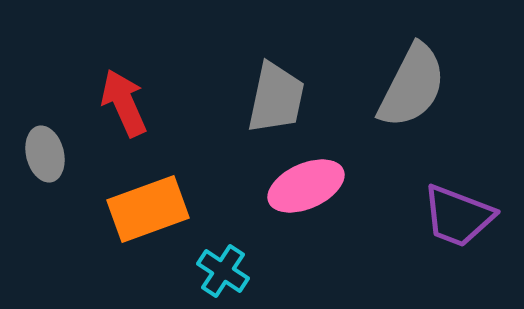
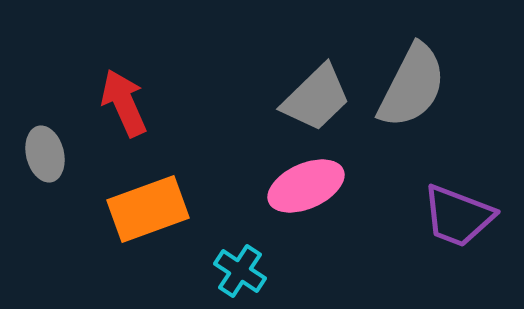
gray trapezoid: moved 40 px right; rotated 34 degrees clockwise
cyan cross: moved 17 px right
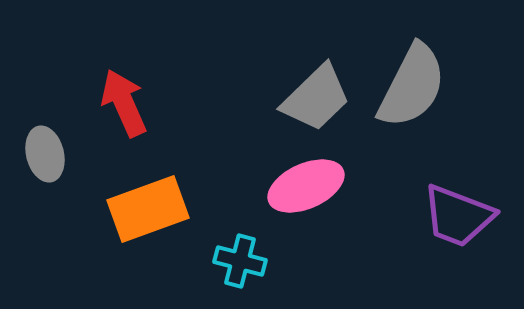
cyan cross: moved 10 px up; rotated 18 degrees counterclockwise
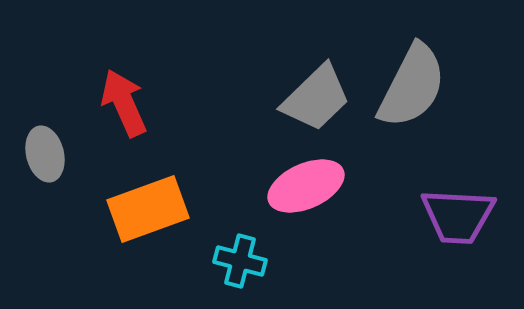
purple trapezoid: rotated 18 degrees counterclockwise
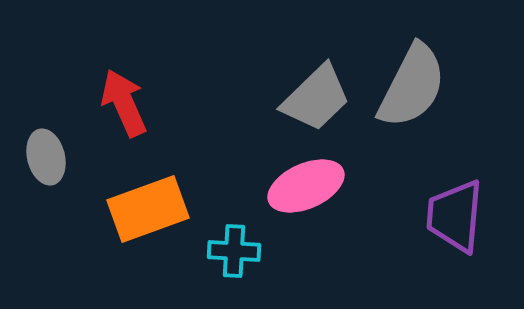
gray ellipse: moved 1 px right, 3 px down
purple trapezoid: moved 3 px left; rotated 92 degrees clockwise
cyan cross: moved 6 px left, 10 px up; rotated 12 degrees counterclockwise
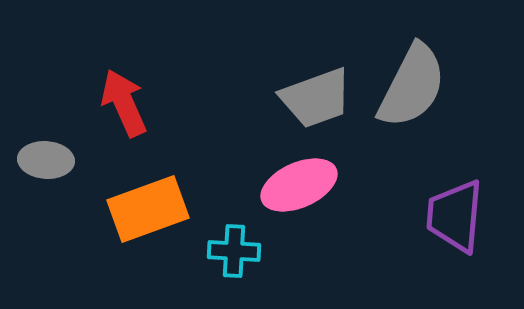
gray trapezoid: rotated 24 degrees clockwise
gray ellipse: moved 3 px down; rotated 72 degrees counterclockwise
pink ellipse: moved 7 px left, 1 px up
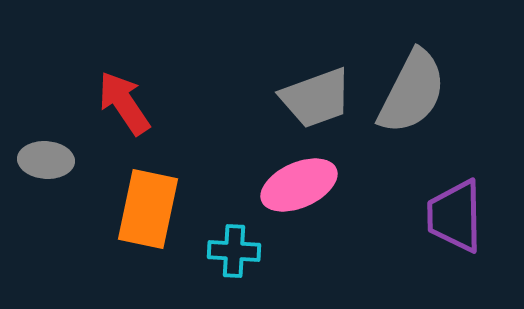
gray semicircle: moved 6 px down
red arrow: rotated 10 degrees counterclockwise
orange rectangle: rotated 58 degrees counterclockwise
purple trapezoid: rotated 6 degrees counterclockwise
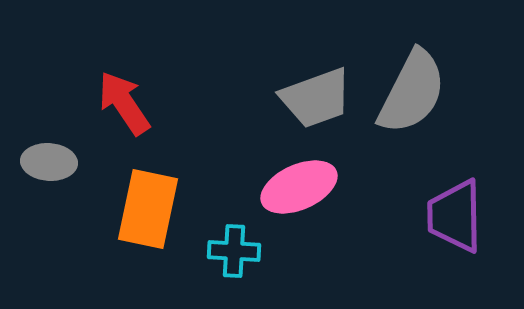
gray ellipse: moved 3 px right, 2 px down
pink ellipse: moved 2 px down
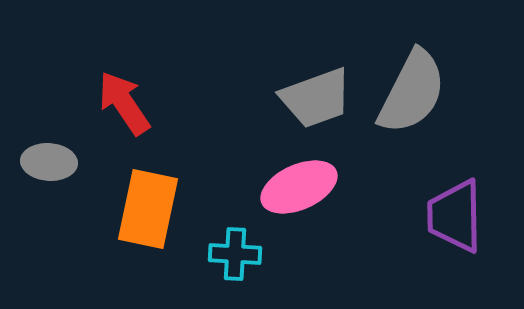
cyan cross: moved 1 px right, 3 px down
